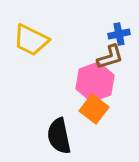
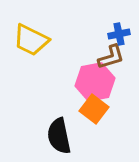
brown L-shape: moved 1 px right
pink hexagon: rotated 9 degrees clockwise
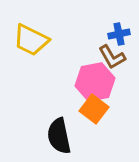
brown L-shape: moved 1 px right; rotated 76 degrees clockwise
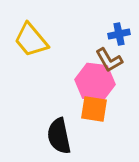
yellow trapezoid: rotated 24 degrees clockwise
brown L-shape: moved 3 px left, 3 px down
pink hexagon: rotated 18 degrees clockwise
orange square: rotated 28 degrees counterclockwise
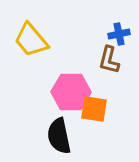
brown L-shape: rotated 44 degrees clockwise
pink hexagon: moved 24 px left, 10 px down; rotated 6 degrees counterclockwise
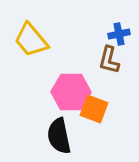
orange square: rotated 12 degrees clockwise
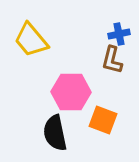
brown L-shape: moved 3 px right
orange square: moved 9 px right, 11 px down
black semicircle: moved 4 px left, 3 px up
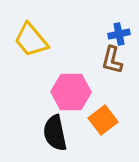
orange square: rotated 32 degrees clockwise
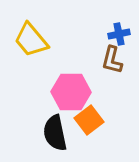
orange square: moved 14 px left
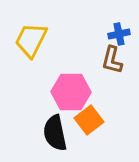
yellow trapezoid: rotated 66 degrees clockwise
